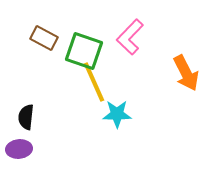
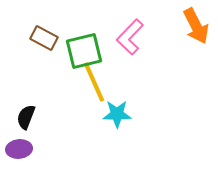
green square: rotated 33 degrees counterclockwise
orange arrow: moved 10 px right, 47 px up
black semicircle: rotated 15 degrees clockwise
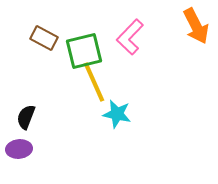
cyan star: rotated 12 degrees clockwise
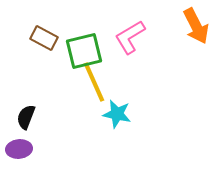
pink L-shape: rotated 15 degrees clockwise
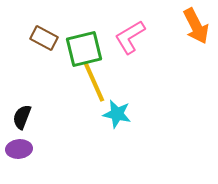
green square: moved 2 px up
black semicircle: moved 4 px left
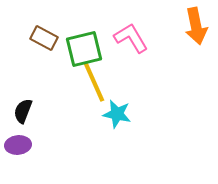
orange arrow: rotated 15 degrees clockwise
pink L-shape: moved 1 px right, 1 px down; rotated 90 degrees clockwise
black semicircle: moved 1 px right, 6 px up
purple ellipse: moved 1 px left, 4 px up
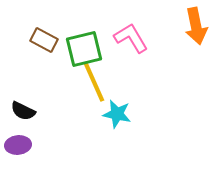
brown rectangle: moved 2 px down
black semicircle: rotated 85 degrees counterclockwise
